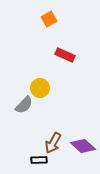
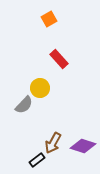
red rectangle: moved 6 px left, 4 px down; rotated 24 degrees clockwise
purple diamond: rotated 25 degrees counterclockwise
black rectangle: moved 2 px left; rotated 35 degrees counterclockwise
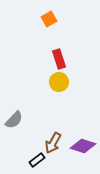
red rectangle: rotated 24 degrees clockwise
yellow circle: moved 19 px right, 6 px up
gray semicircle: moved 10 px left, 15 px down
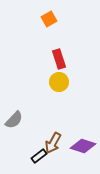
black rectangle: moved 2 px right, 4 px up
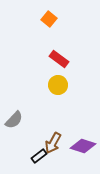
orange square: rotated 21 degrees counterclockwise
red rectangle: rotated 36 degrees counterclockwise
yellow circle: moved 1 px left, 3 px down
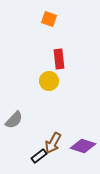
orange square: rotated 21 degrees counterclockwise
red rectangle: rotated 48 degrees clockwise
yellow circle: moved 9 px left, 4 px up
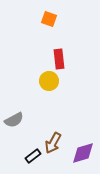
gray semicircle: rotated 18 degrees clockwise
purple diamond: moved 7 px down; rotated 35 degrees counterclockwise
black rectangle: moved 6 px left
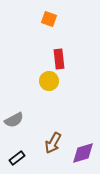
black rectangle: moved 16 px left, 2 px down
